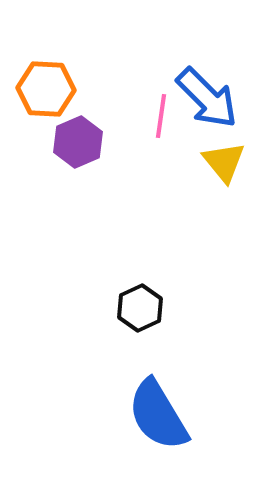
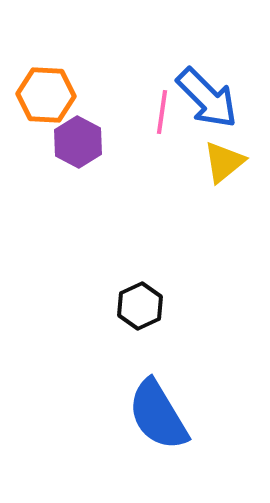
orange hexagon: moved 6 px down
pink line: moved 1 px right, 4 px up
purple hexagon: rotated 9 degrees counterclockwise
yellow triangle: rotated 30 degrees clockwise
black hexagon: moved 2 px up
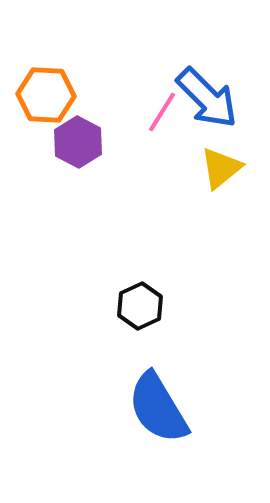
pink line: rotated 24 degrees clockwise
yellow triangle: moved 3 px left, 6 px down
blue semicircle: moved 7 px up
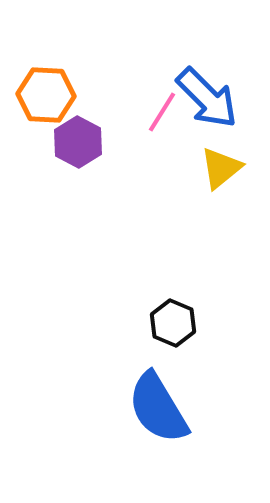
black hexagon: moved 33 px right, 17 px down; rotated 12 degrees counterclockwise
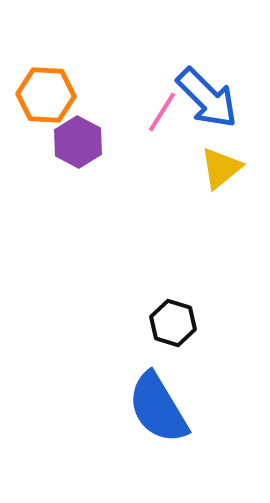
black hexagon: rotated 6 degrees counterclockwise
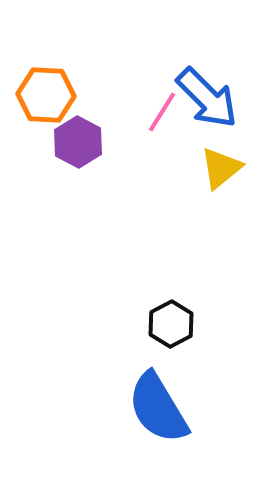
black hexagon: moved 2 px left, 1 px down; rotated 15 degrees clockwise
